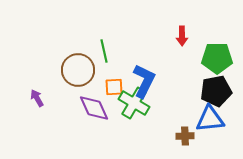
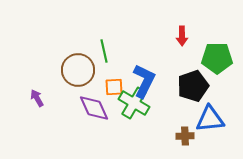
black pentagon: moved 23 px left, 5 px up; rotated 8 degrees counterclockwise
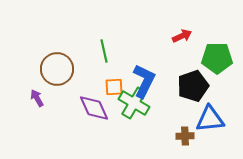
red arrow: rotated 114 degrees counterclockwise
brown circle: moved 21 px left, 1 px up
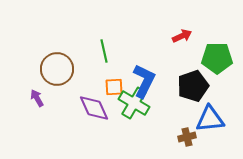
brown cross: moved 2 px right, 1 px down; rotated 12 degrees counterclockwise
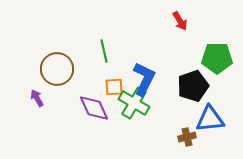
red arrow: moved 2 px left, 15 px up; rotated 84 degrees clockwise
blue L-shape: moved 2 px up
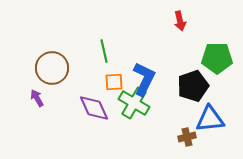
red arrow: rotated 18 degrees clockwise
brown circle: moved 5 px left, 1 px up
orange square: moved 5 px up
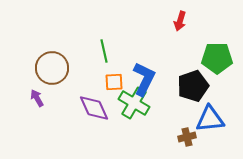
red arrow: rotated 30 degrees clockwise
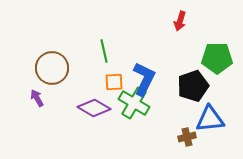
purple diamond: rotated 36 degrees counterclockwise
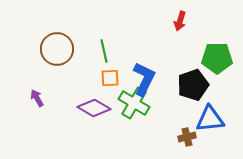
brown circle: moved 5 px right, 19 px up
orange square: moved 4 px left, 4 px up
black pentagon: moved 1 px up
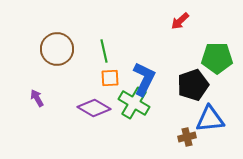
red arrow: rotated 30 degrees clockwise
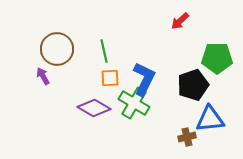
purple arrow: moved 6 px right, 22 px up
